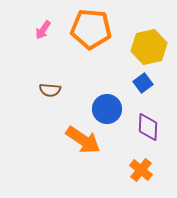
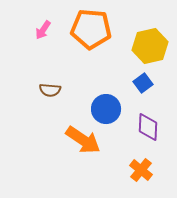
yellow hexagon: moved 1 px right, 1 px up
blue circle: moved 1 px left
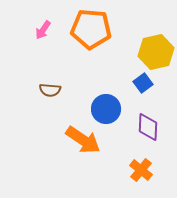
yellow hexagon: moved 6 px right, 6 px down
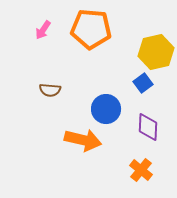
orange arrow: rotated 21 degrees counterclockwise
